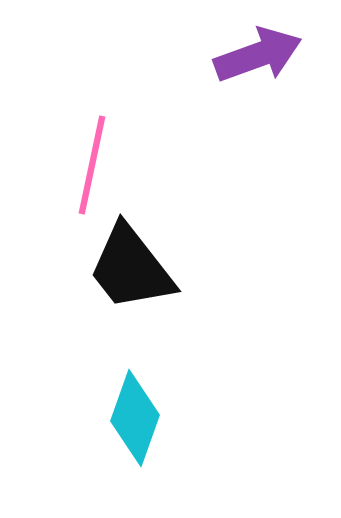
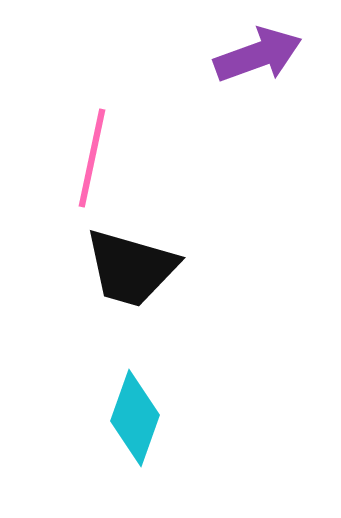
pink line: moved 7 px up
black trapezoid: rotated 36 degrees counterclockwise
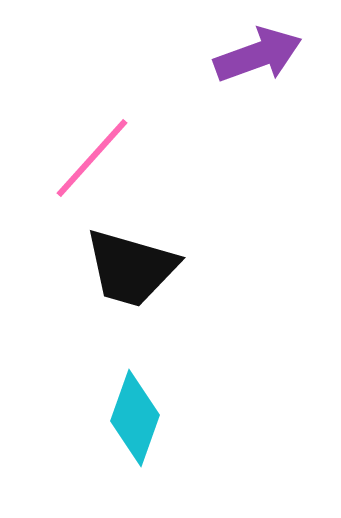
pink line: rotated 30 degrees clockwise
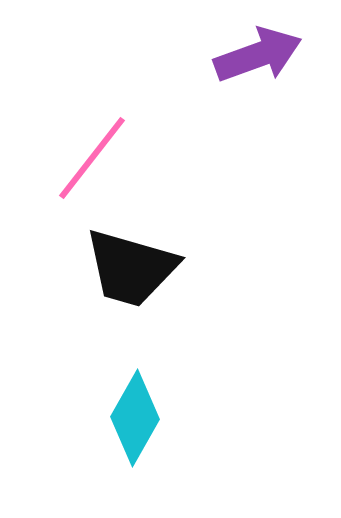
pink line: rotated 4 degrees counterclockwise
cyan diamond: rotated 10 degrees clockwise
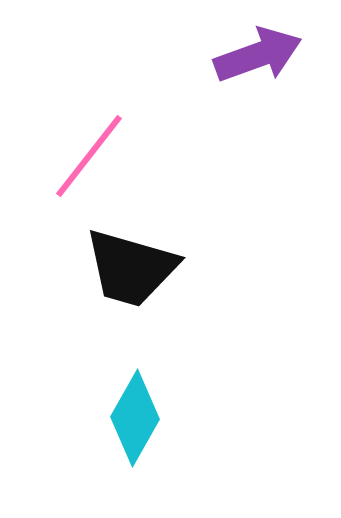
pink line: moved 3 px left, 2 px up
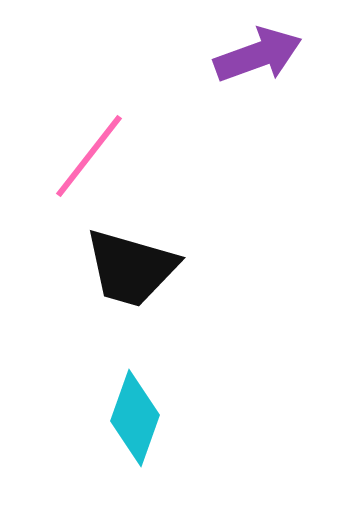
cyan diamond: rotated 10 degrees counterclockwise
